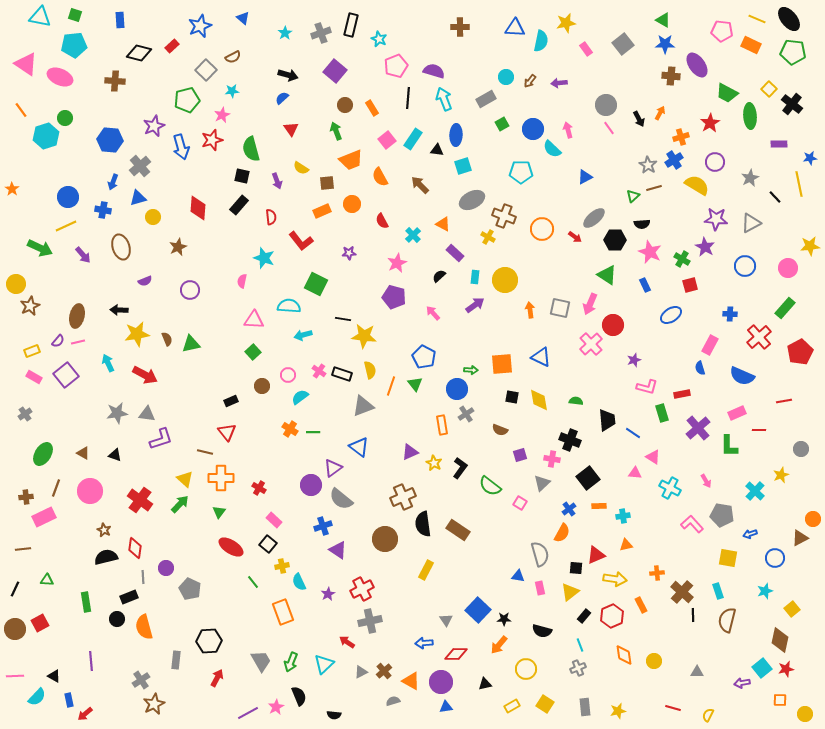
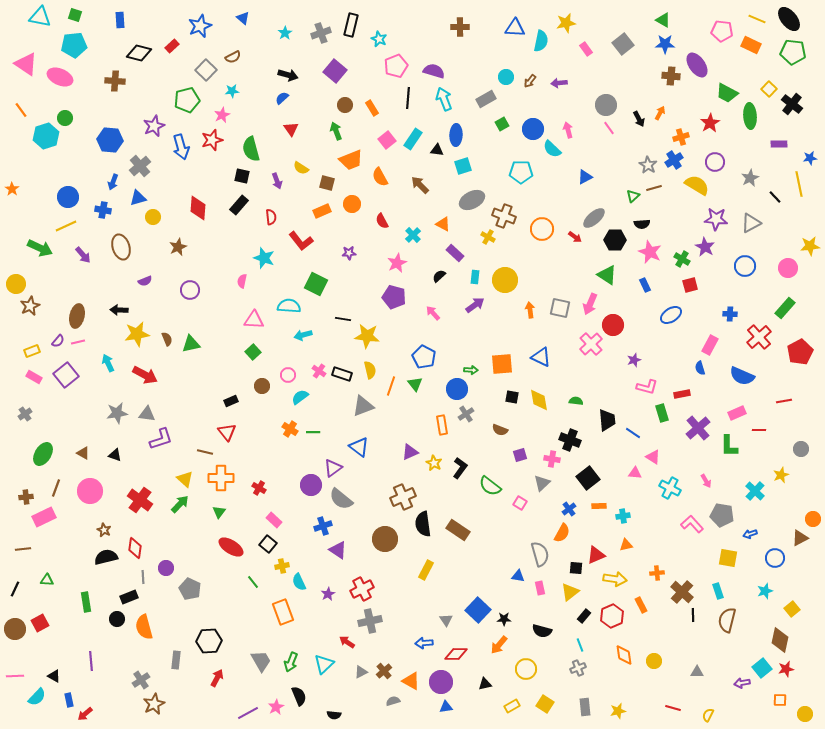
brown square at (327, 183): rotated 21 degrees clockwise
yellow star at (364, 336): moved 3 px right
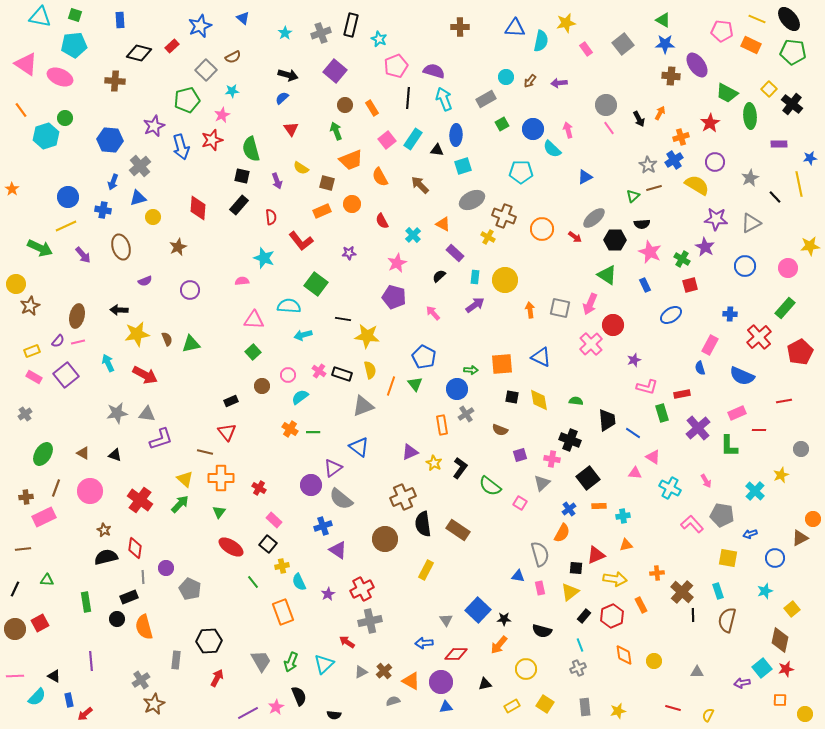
pink semicircle at (242, 281): rotated 72 degrees clockwise
green square at (316, 284): rotated 10 degrees clockwise
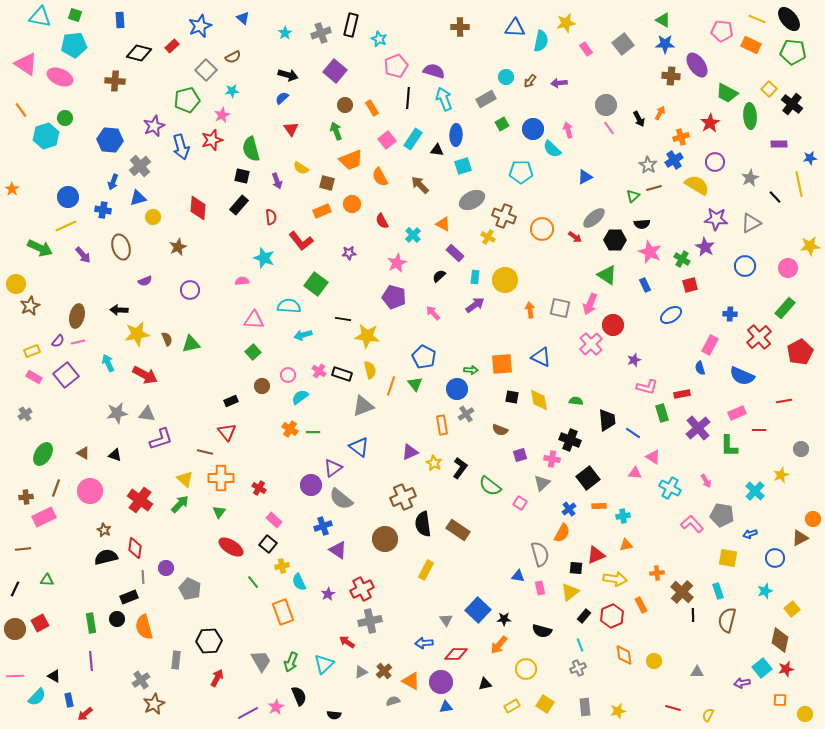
green rectangle at (86, 602): moved 5 px right, 21 px down
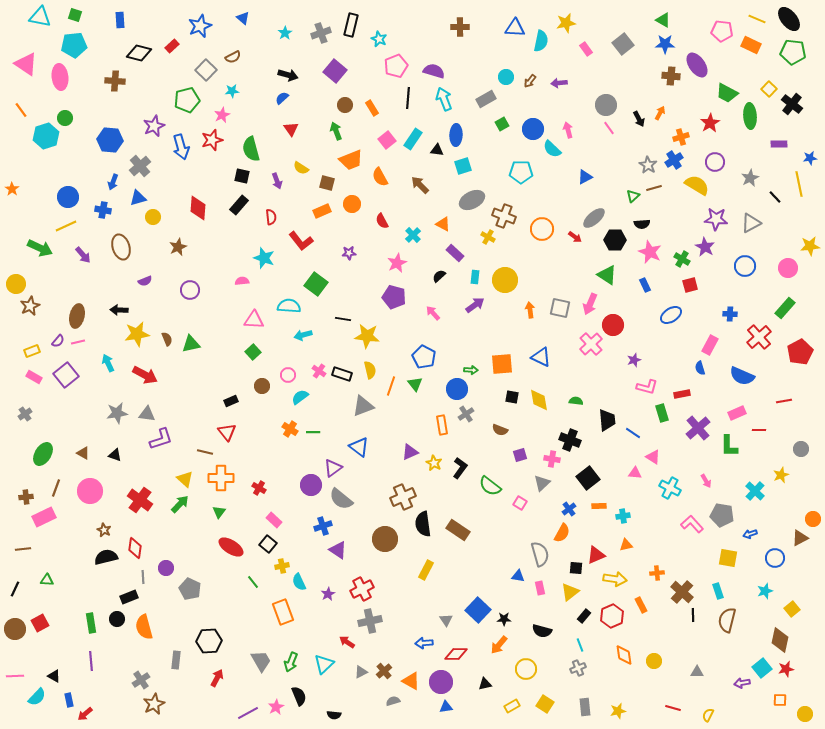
pink ellipse at (60, 77): rotated 60 degrees clockwise
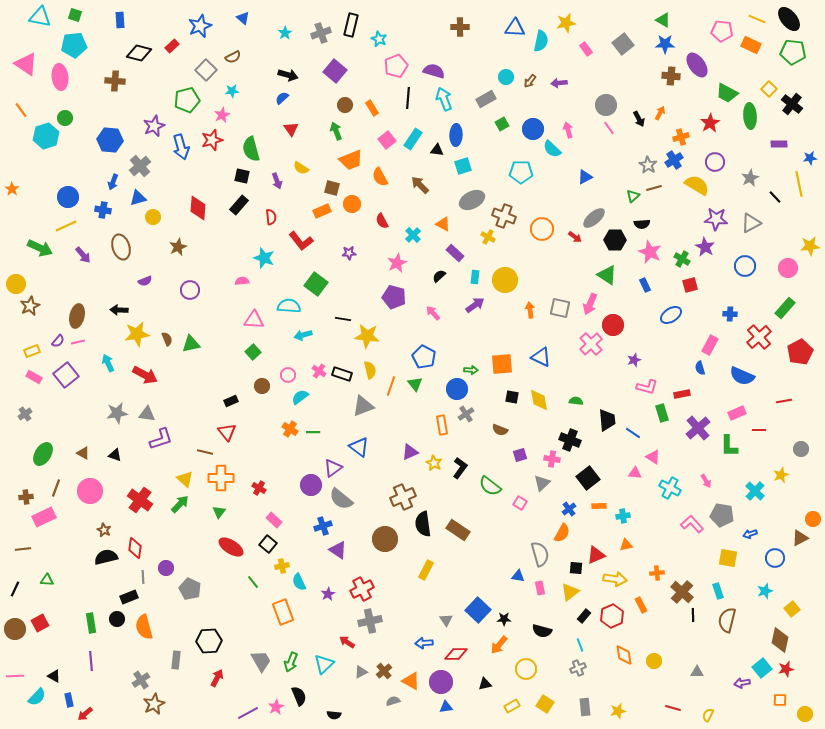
brown square at (327, 183): moved 5 px right, 5 px down
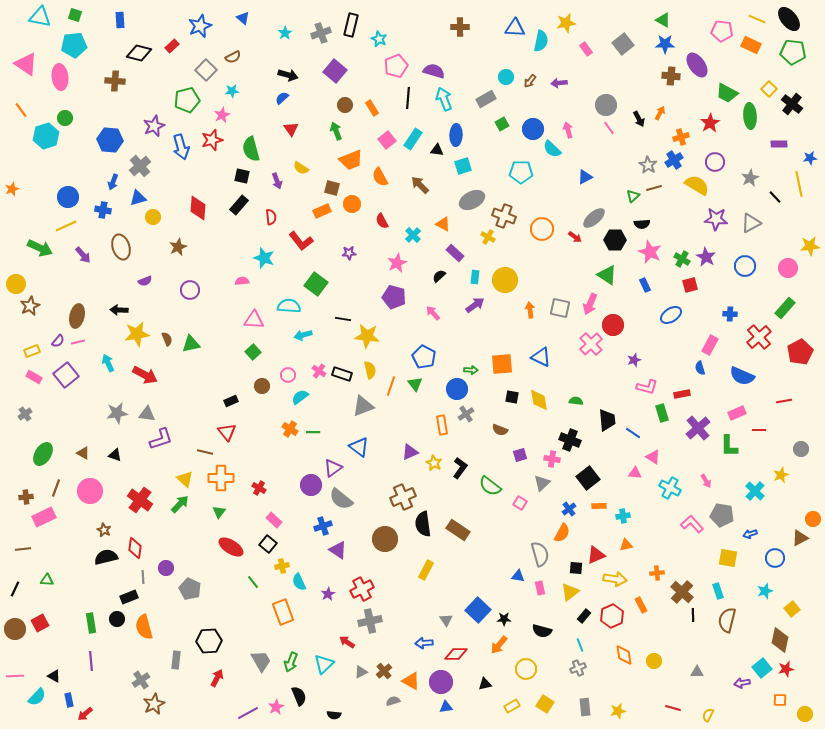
orange star at (12, 189): rotated 16 degrees clockwise
purple star at (705, 247): moved 1 px right, 10 px down
